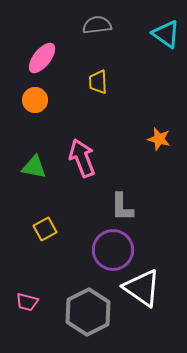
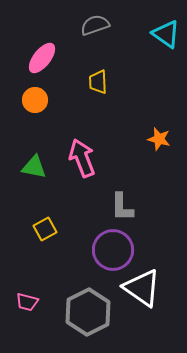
gray semicircle: moved 2 px left; rotated 12 degrees counterclockwise
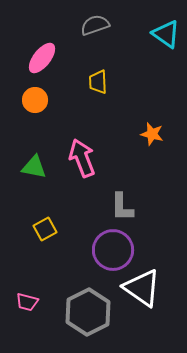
orange star: moved 7 px left, 5 px up
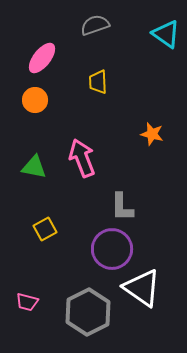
purple circle: moved 1 px left, 1 px up
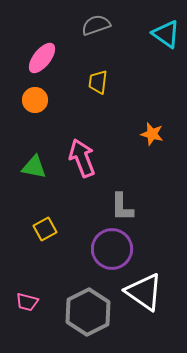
gray semicircle: moved 1 px right
yellow trapezoid: rotated 10 degrees clockwise
white triangle: moved 2 px right, 4 px down
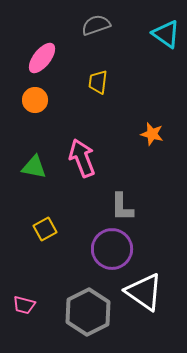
pink trapezoid: moved 3 px left, 3 px down
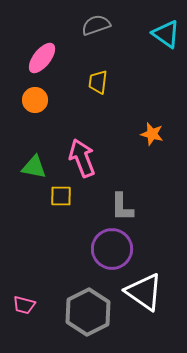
yellow square: moved 16 px right, 33 px up; rotated 30 degrees clockwise
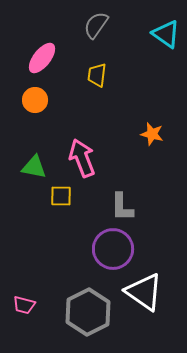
gray semicircle: rotated 36 degrees counterclockwise
yellow trapezoid: moved 1 px left, 7 px up
purple circle: moved 1 px right
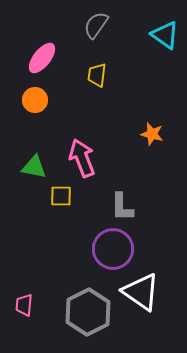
cyan triangle: moved 1 px left, 1 px down
white triangle: moved 3 px left
pink trapezoid: rotated 80 degrees clockwise
